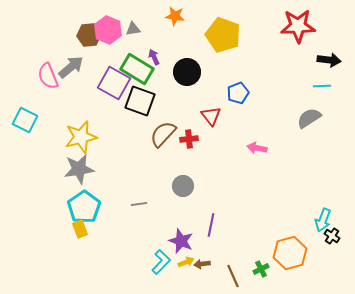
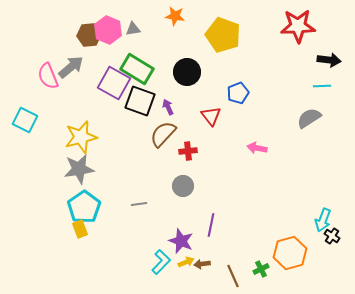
purple arrow: moved 14 px right, 50 px down
red cross: moved 1 px left, 12 px down
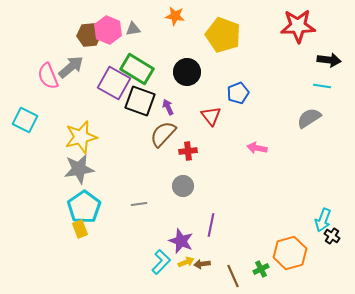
cyan line: rotated 12 degrees clockwise
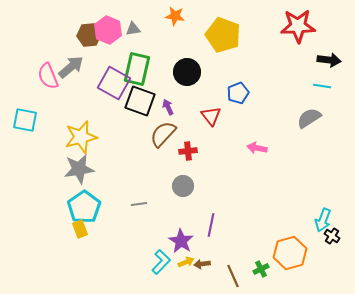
green rectangle: rotated 72 degrees clockwise
cyan square: rotated 15 degrees counterclockwise
purple star: rotated 10 degrees clockwise
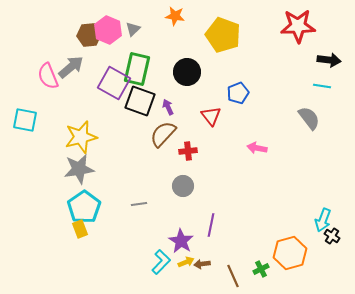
gray triangle: rotated 35 degrees counterclockwise
gray semicircle: rotated 85 degrees clockwise
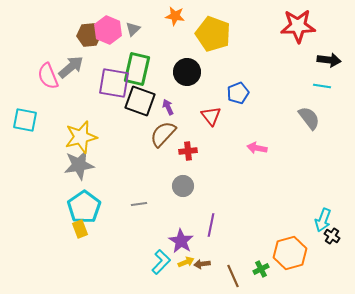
yellow pentagon: moved 10 px left, 1 px up
purple square: rotated 20 degrees counterclockwise
gray star: moved 4 px up
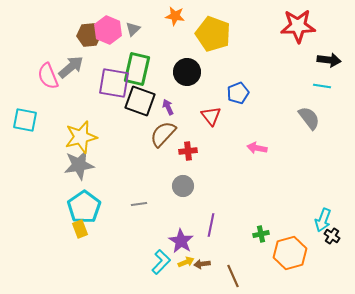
green cross: moved 35 px up; rotated 14 degrees clockwise
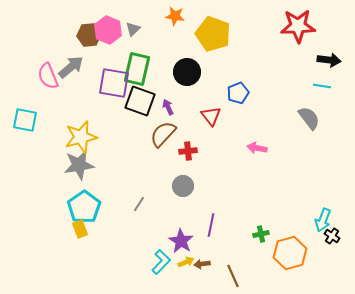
gray line: rotated 49 degrees counterclockwise
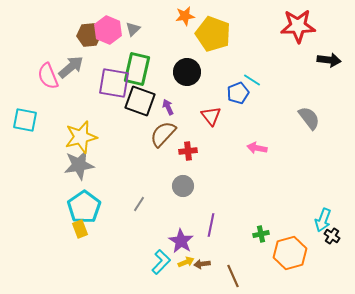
orange star: moved 10 px right; rotated 18 degrees counterclockwise
cyan line: moved 70 px left, 6 px up; rotated 24 degrees clockwise
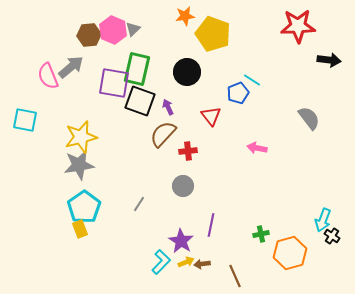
pink hexagon: moved 5 px right
brown line: moved 2 px right
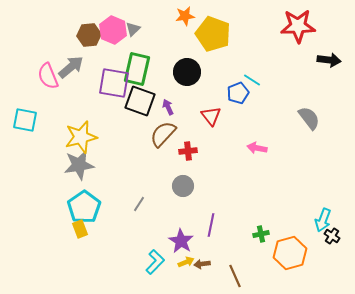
cyan L-shape: moved 6 px left
